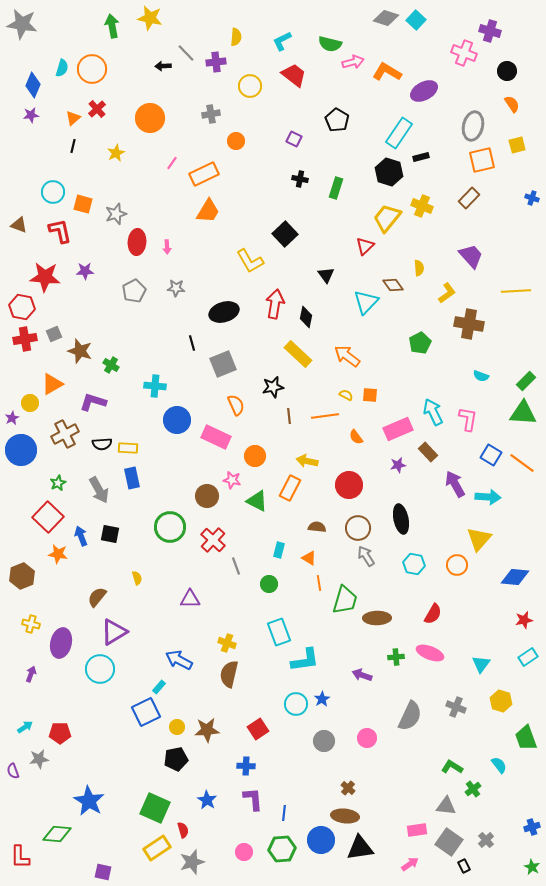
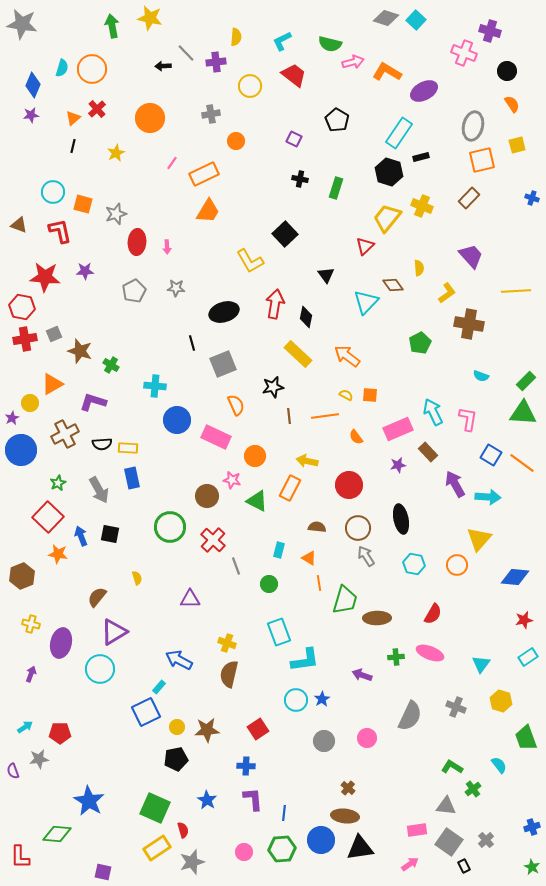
cyan circle at (296, 704): moved 4 px up
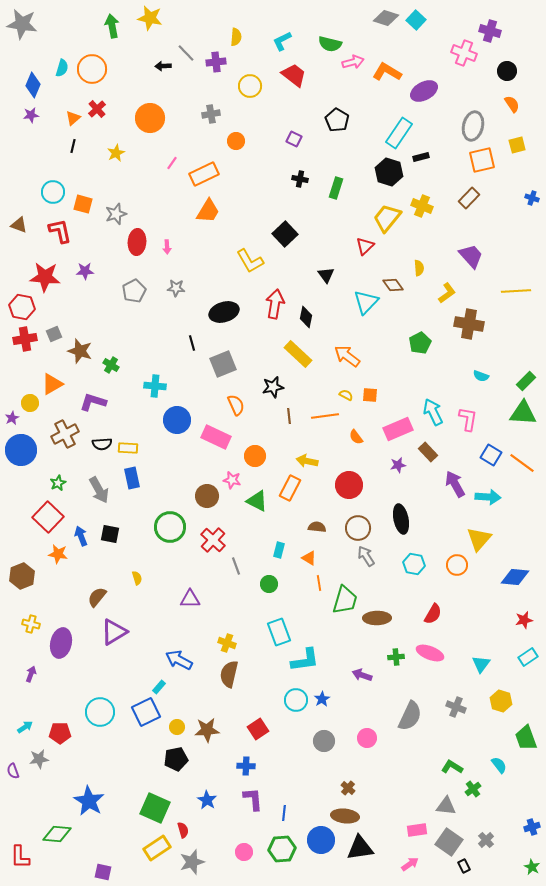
cyan circle at (100, 669): moved 43 px down
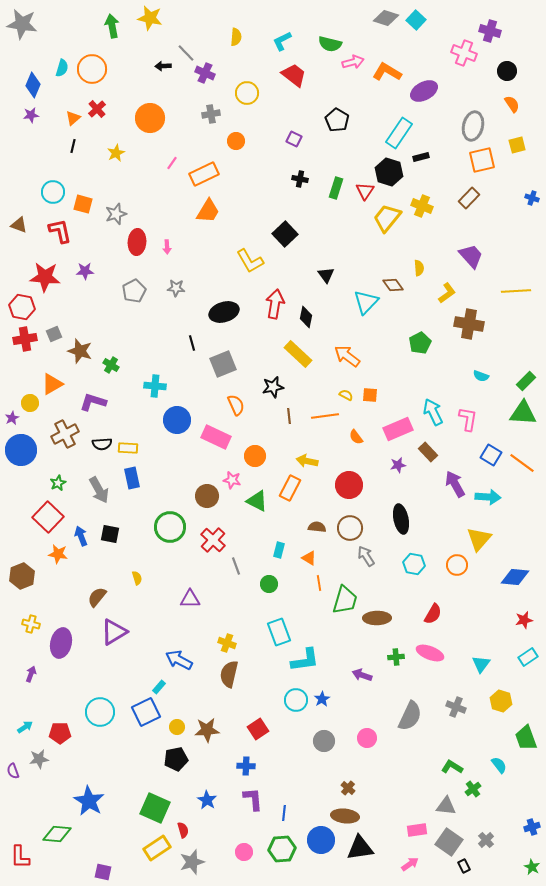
purple cross at (216, 62): moved 11 px left, 11 px down; rotated 30 degrees clockwise
yellow circle at (250, 86): moved 3 px left, 7 px down
red triangle at (365, 246): moved 55 px up; rotated 12 degrees counterclockwise
brown circle at (358, 528): moved 8 px left
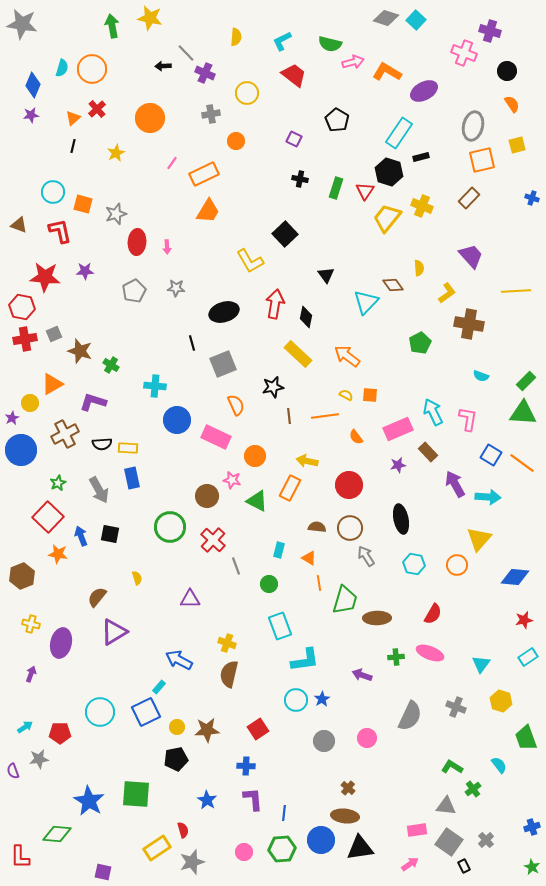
cyan rectangle at (279, 632): moved 1 px right, 6 px up
green square at (155, 808): moved 19 px left, 14 px up; rotated 20 degrees counterclockwise
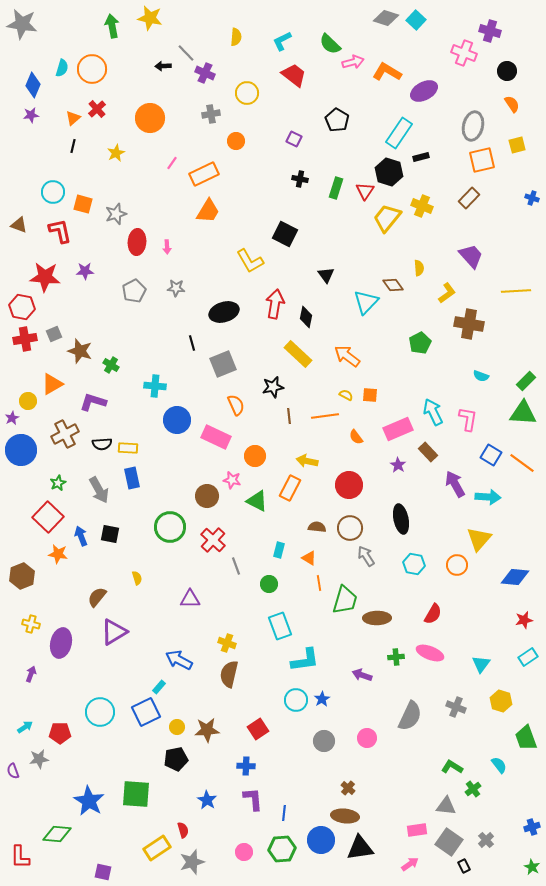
green semicircle at (330, 44): rotated 30 degrees clockwise
black square at (285, 234): rotated 20 degrees counterclockwise
yellow circle at (30, 403): moved 2 px left, 2 px up
purple star at (398, 465): rotated 28 degrees counterclockwise
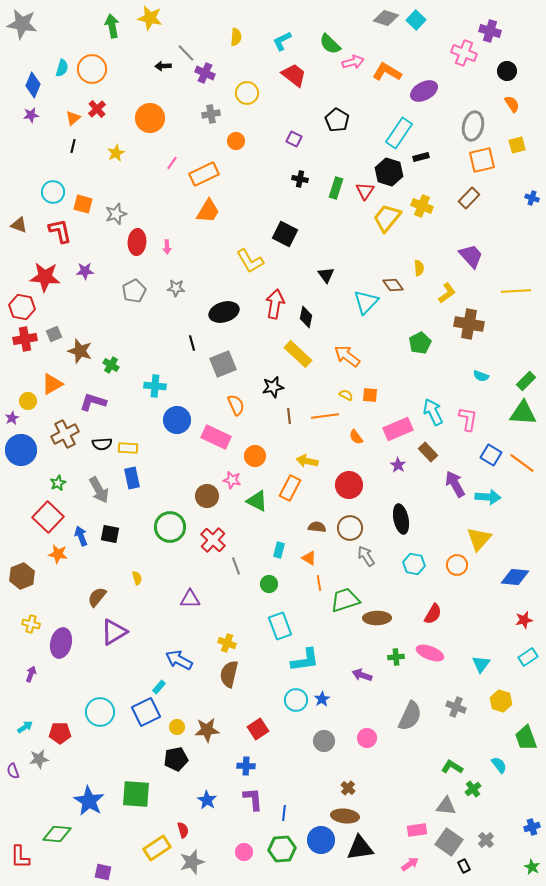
green trapezoid at (345, 600): rotated 124 degrees counterclockwise
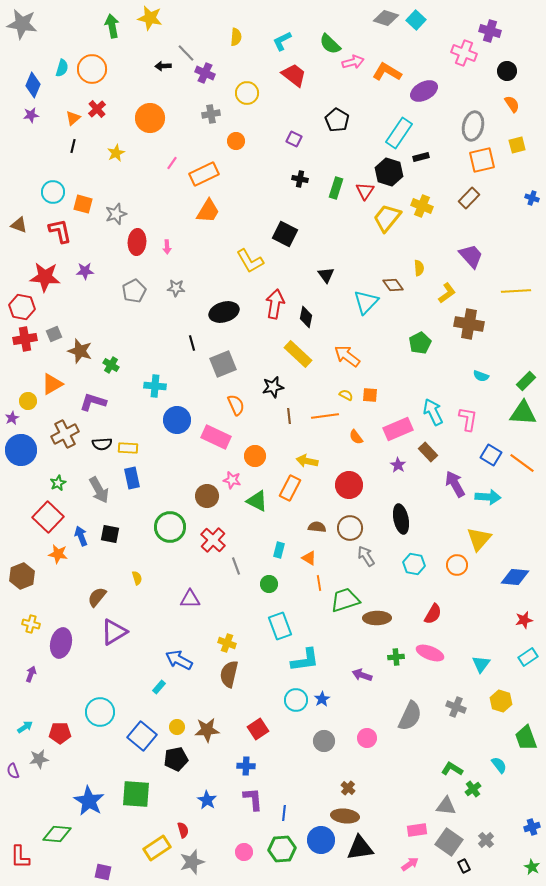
blue square at (146, 712): moved 4 px left, 24 px down; rotated 24 degrees counterclockwise
green L-shape at (452, 767): moved 2 px down
